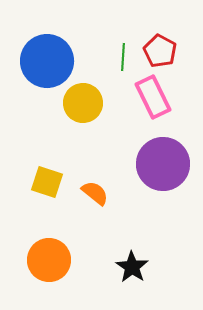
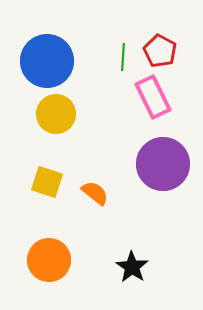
yellow circle: moved 27 px left, 11 px down
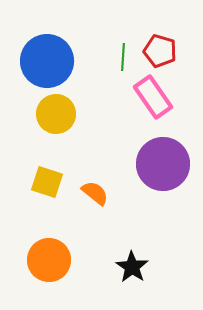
red pentagon: rotated 12 degrees counterclockwise
pink rectangle: rotated 9 degrees counterclockwise
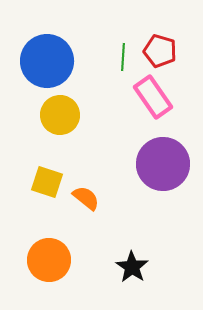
yellow circle: moved 4 px right, 1 px down
orange semicircle: moved 9 px left, 5 px down
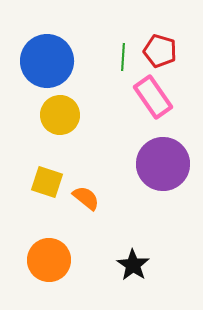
black star: moved 1 px right, 2 px up
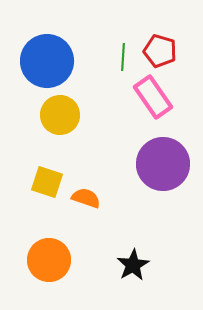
orange semicircle: rotated 20 degrees counterclockwise
black star: rotated 8 degrees clockwise
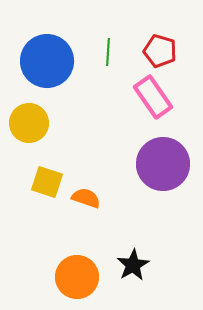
green line: moved 15 px left, 5 px up
yellow circle: moved 31 px left, 8 px down
orange circle: moved 28 px right, 17 px down
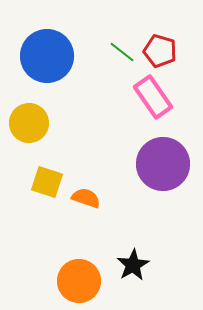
green line: moved 14 px right; rotated 56 degrees counterclockwise
blue circle: moved 5 px up
orange circle: moved 2 px right, 4 px down
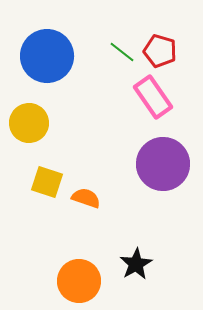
black star: moved 3 px right, 1 px up
